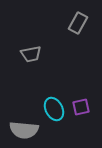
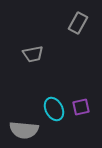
gray trapezoid: moved 2 px right
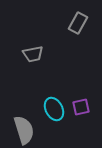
gray semicircle: rotated 112 degrees counterclockwise
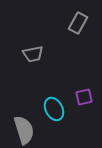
purple square: moved 3 px right, 10 px up
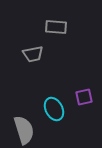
gray rectangle: moved 22 px left, 4 px down; rotated 65 degrees clockwise
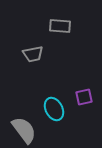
gray rectangle: moved 4 px right, 1 px up
gray semicircle: rotated 20 degrees counterclockwise
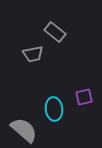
gray rectangle: moved 5 px left, 6 px down; rotated 35 degrees clockwise
cyan ellipse: rotated 20 degrees clockwise
gray semicircle: rotated 12 degrees counterclockwise
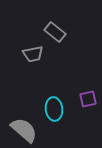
purple square: moved 4 px right, 2 px down
